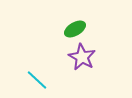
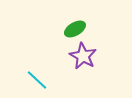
purple star: moved 1 px right, 1 px up
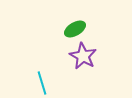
cyan line: moved 5 px right, 3 px down; rotated 30 degrees clockwise
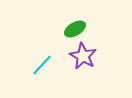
cyan line: moved 18 px up; rotated 60 degrees clockwise
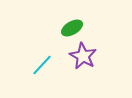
green ellipse: moved 3 px left, 1 px up
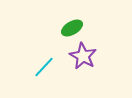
cyan line: moved 2 px right, 2 px down
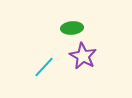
green ellipse: rotated 25 degrees clockwise
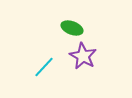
green ellipse: rotated 25 degrees clockwise
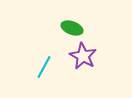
cyan line: rotated 15 degrees counterclockwise
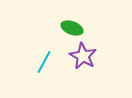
cyan line: moved 5 px up
